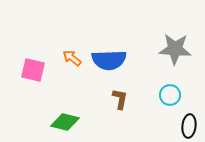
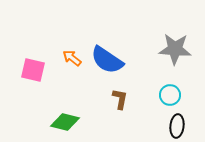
blue semicircle: moved 2 px left; rotated 36 degrees clockwise
black ellipse: moved 12 px left
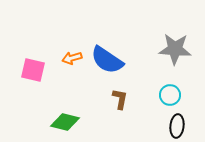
orange arrow: rotated 54 degrees counterclockwise
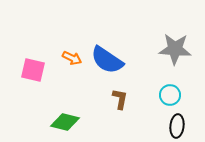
orange arrow: rotated 138 degrees counterclockwise
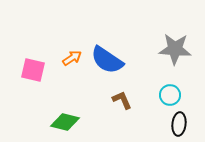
orange arrow: rotated 60 degrees counterclockwise
brown L-shape: moved 2 px right, 1 px down; rotated 35 degrees counterclockwise
black ellipse: moved 2 px right, 2 px up
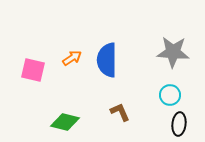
gray star: moved 2 px left, 3 px down
blue semicircle: rotated 56 degrees clockwise
brown L-shape: moved 2 px left, 12 px down
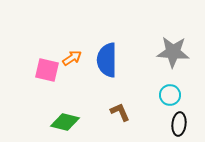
pink square: moved 14 px right
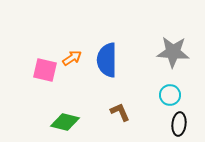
pink square: moved 2 px left
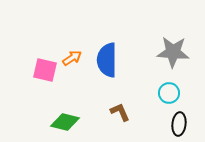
cyan circle: moved 1 px left, 2 px up
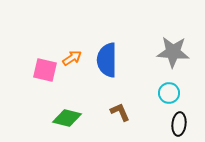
green diamond: moved 2 px right, 4 px up
